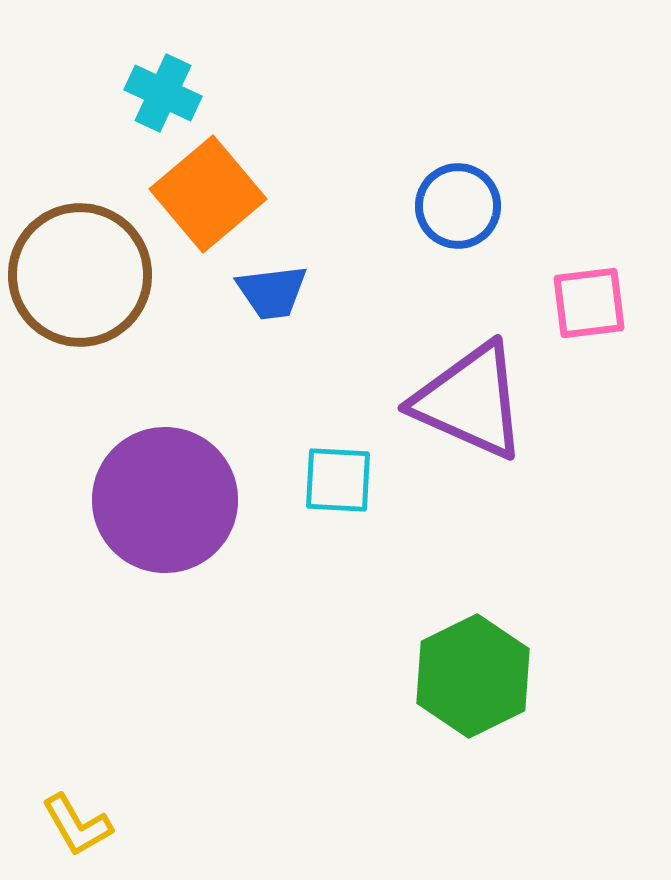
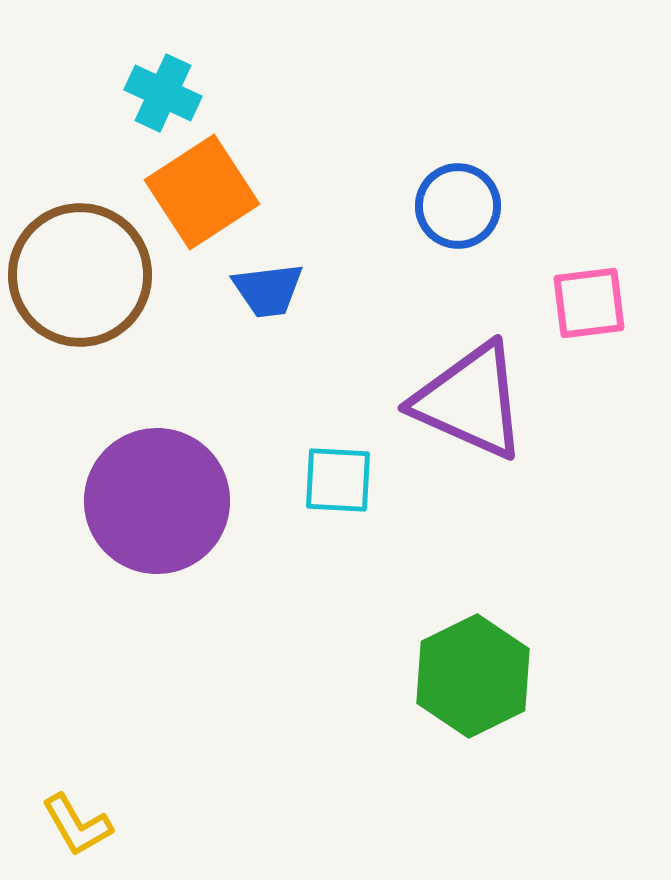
orange square: moved 6 px left, 2 px up; rotated 7 degrees clockwise
blue trapezoid: moved 4 px left, 2 px up
purple circle: moved 8 px left, 1 px down
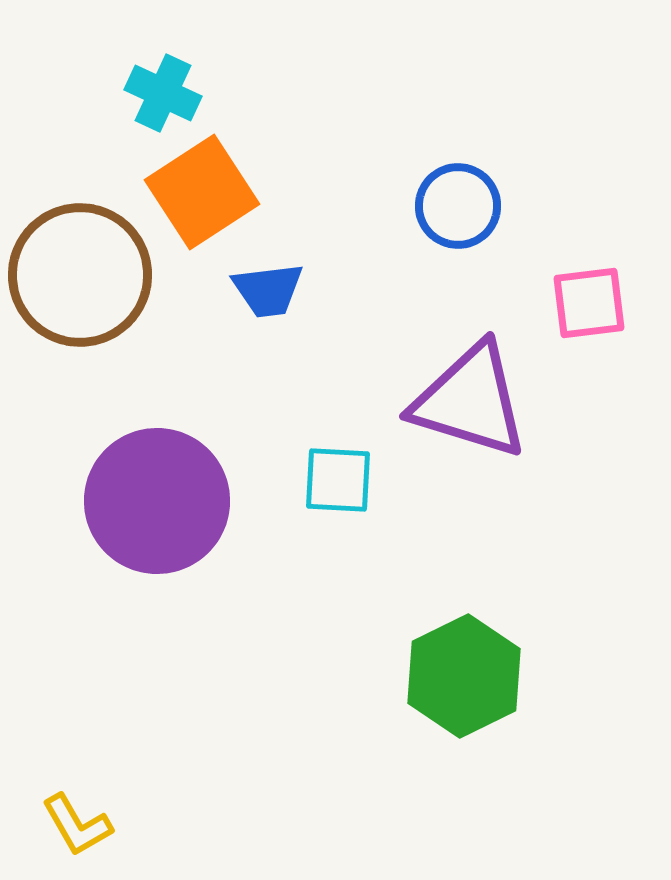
purple triangle: rotated 7 degrees counterclockwise
green hexagon: moved 9 px left
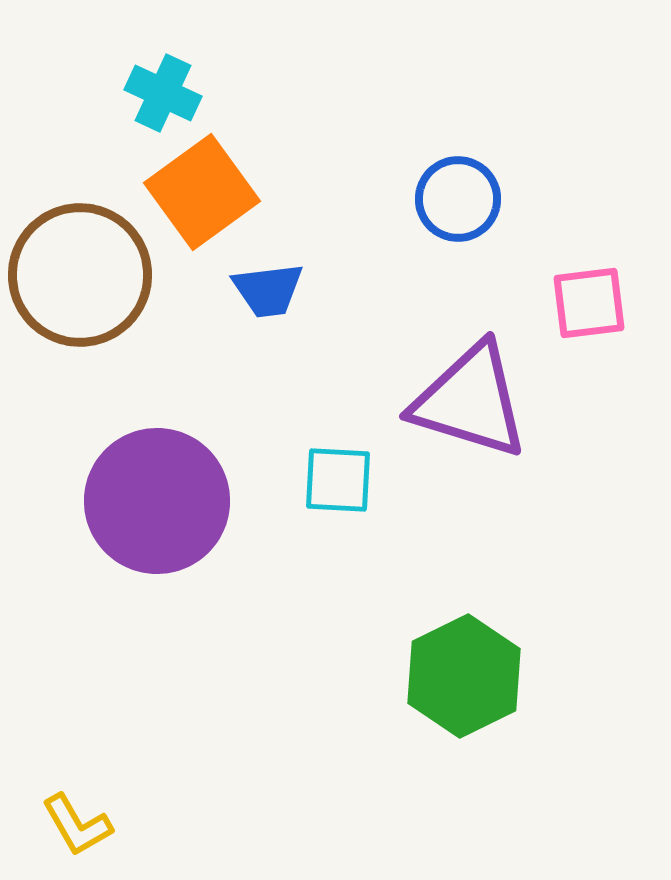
orange square: rotated 3 degrees counterclockwise
blue circle: moved 7 px up
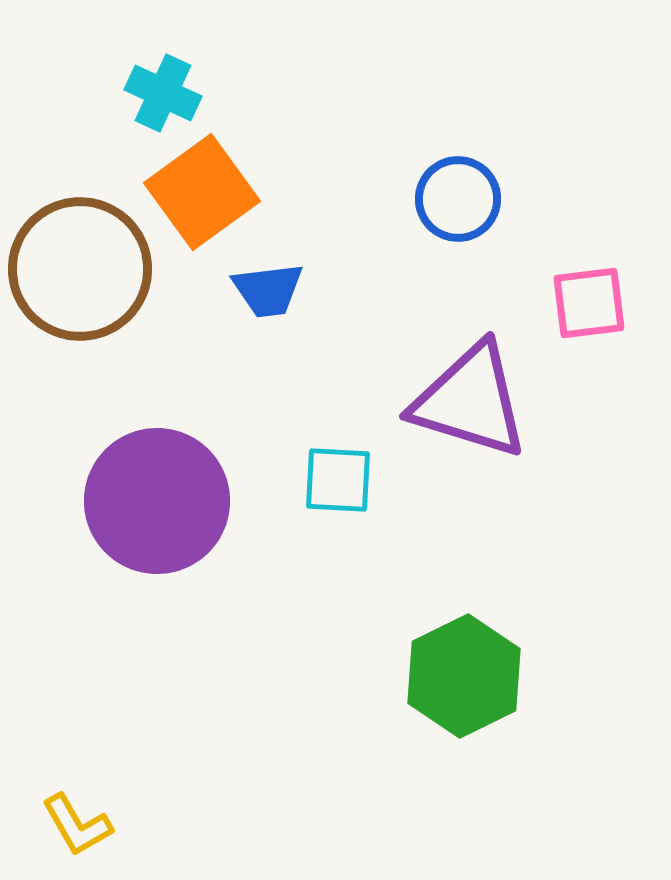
brown circle: moved 6 px up
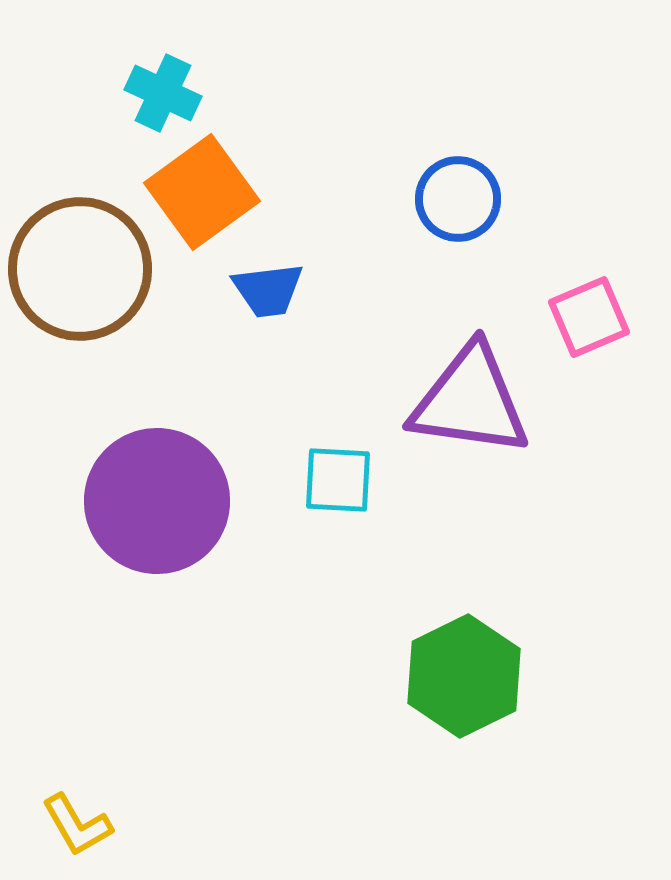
pink square: moved 14 px down; rotated 16 degrees counterclockwise
purple triangle: rotated 9 degrees counterclockwise
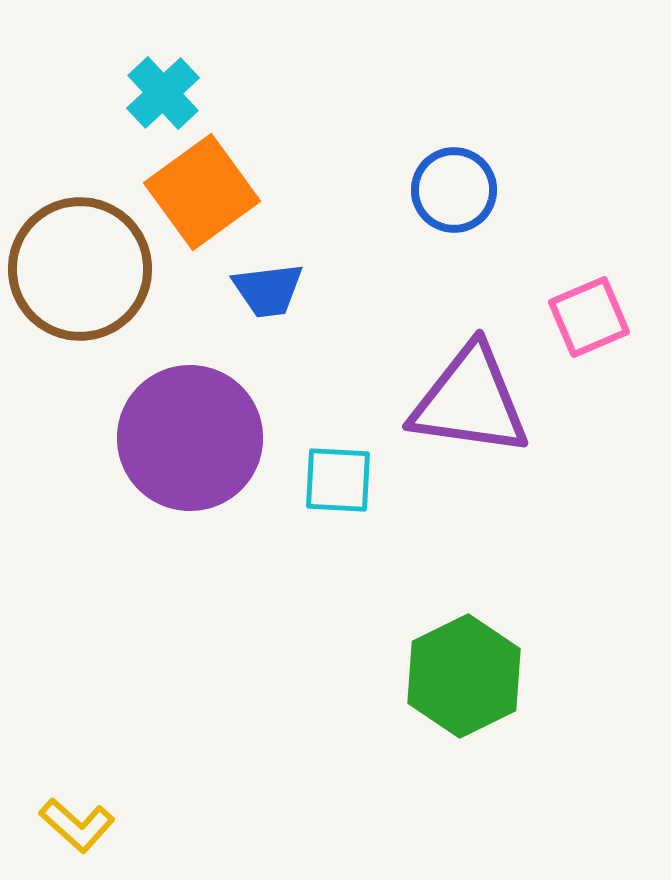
cyan cross: rotated 22 degrees clockwise
blue circle: moved 4 px left, 9 px up
purple circle: moved 33 px right, 63 px up
yellow L-shape: rotated 18 degrees counterclockwise
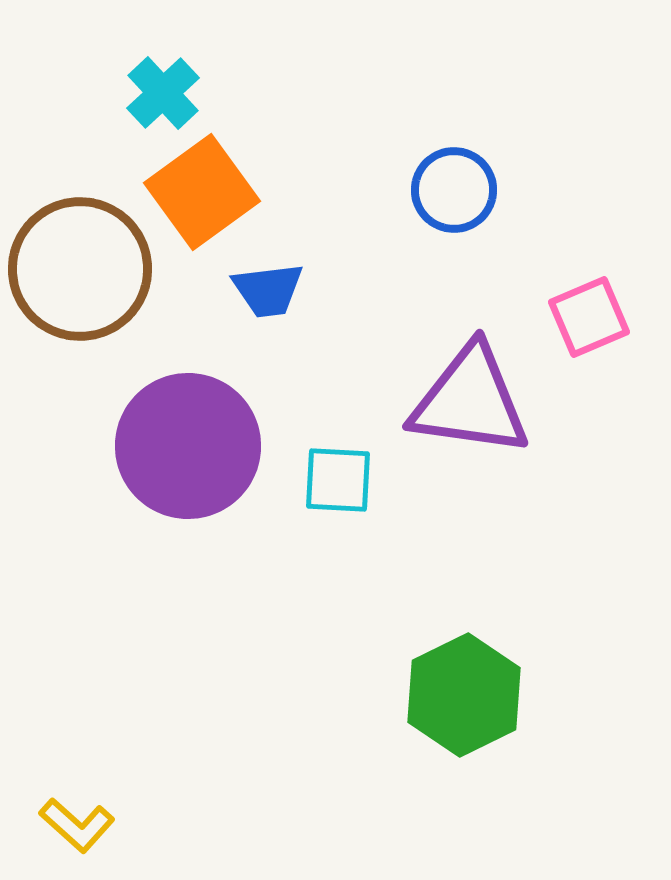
purple circle: moved 2 px left, 8 px down
green hexagon: moved 19 px down
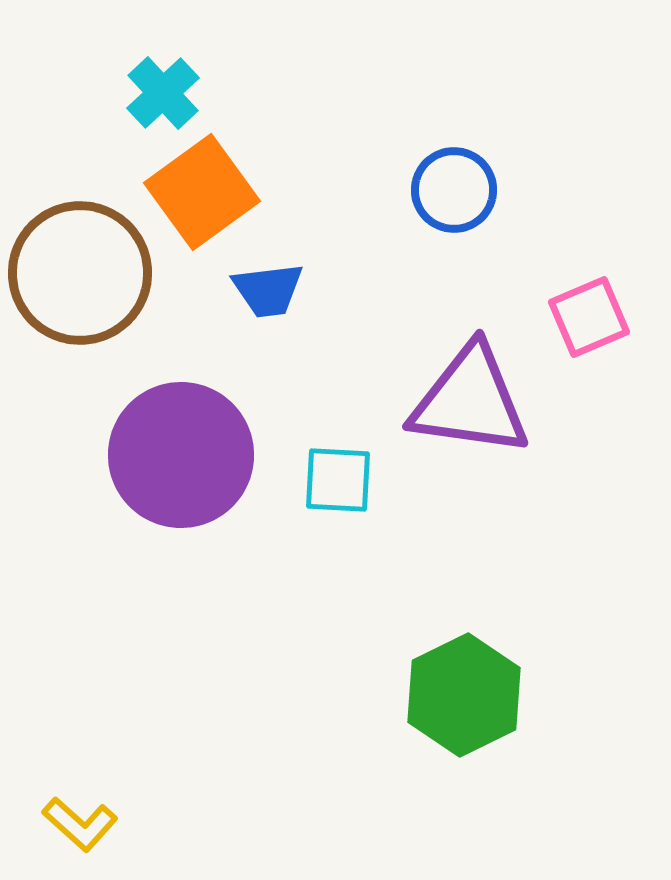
brown circle: moved 4 px down
purple circle: moved 7 px left, 9 px down
yellow L-shape: moved 3 px right, 1 px up
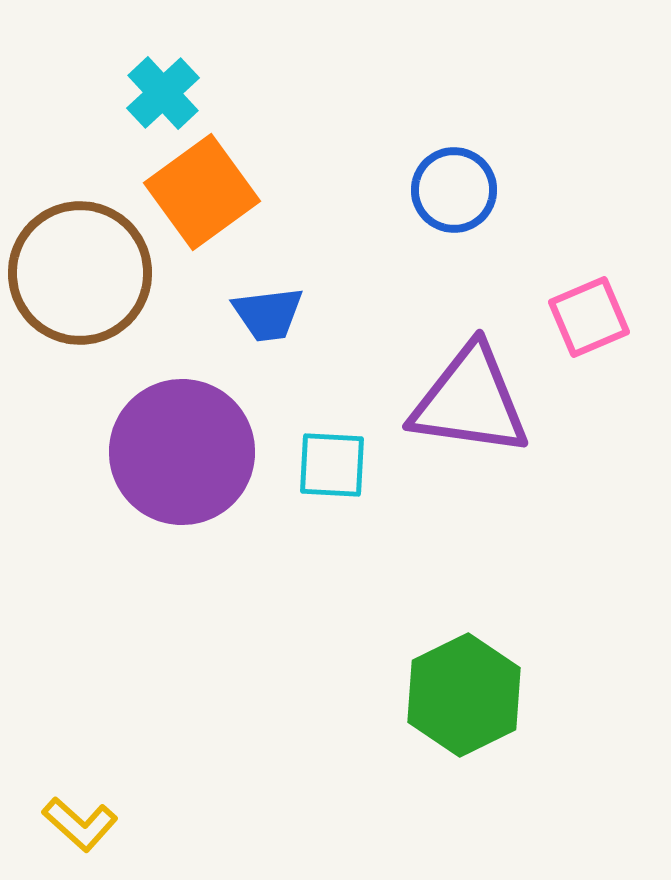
blue trapezoid: moved 24 px down
purple circle: moved 1 px right, 3 px up
cyan square: moved 6 px left, 15 px up
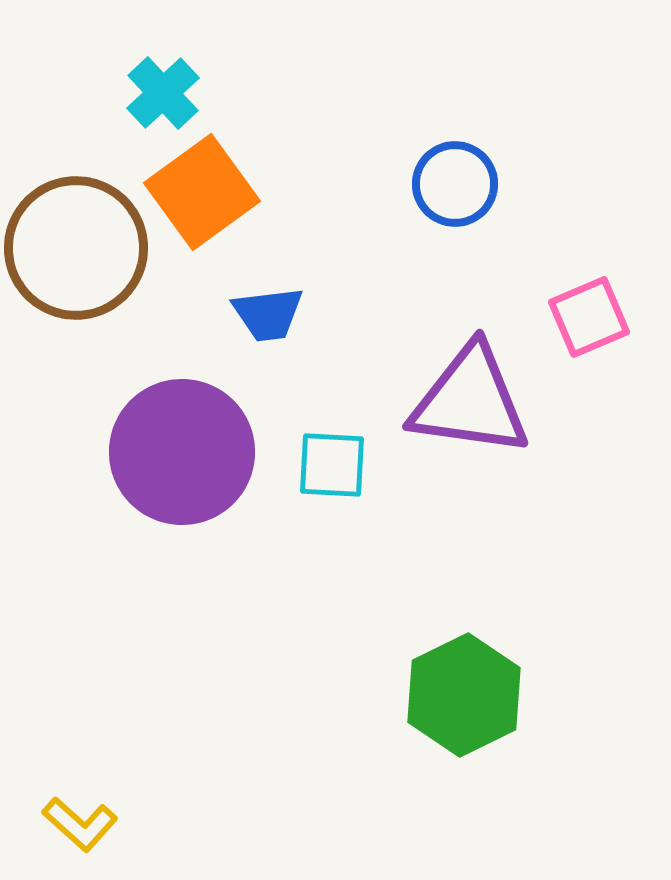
blue circle: moved 1 px right, 6 px up
brown circle: moved 4 px left, 25 px up
